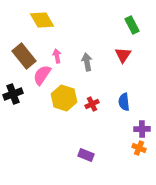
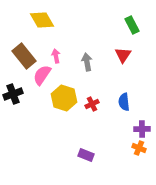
pink arrow: moved 1 px left
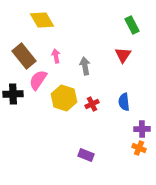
gray arrow: moved 2 px left, 4 px down
pink semicircle: moved 4 px left, 5 px down
black cross: rotated 18 degrees clockwise
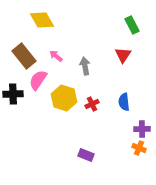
pink arrow: rotated 40 degrees counterclockwise
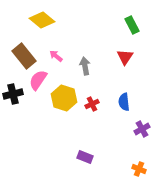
yellow diamond: rotated 20 degrees counterclockwise
red triangle: moved 2 px right, 2 px down
black cross: rotated 12 degrees counterclockwise
purple cross: rotated 28 degrees counterclockwise
orange cross: moved 21 px down
purple rectangle: moved 1 px left, 2 px down
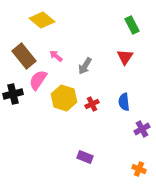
gray arrow: rotated 138 degrees counterclockwise
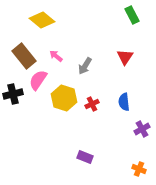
green rectangle: moved 10 px up
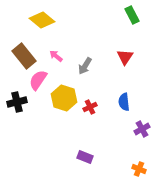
black cross: moved 4 px right, 8 px down
red cross: moved 2 px left, 3 px down
